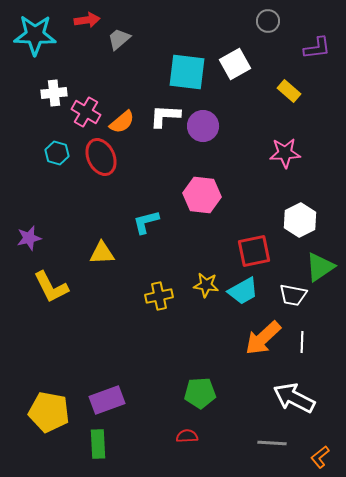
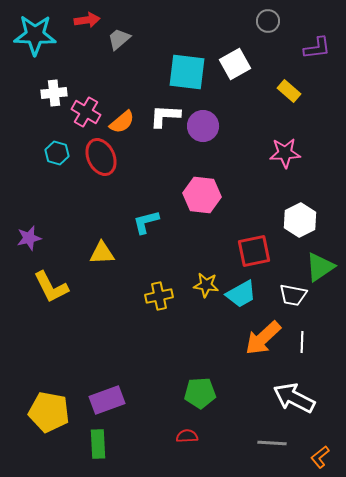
cyan trapezoid: moved 2 px left, 3 px down
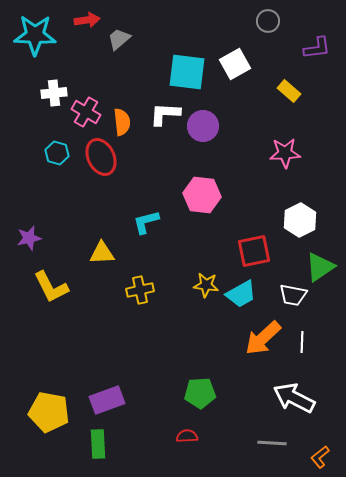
white L-shape: moved 2 px up
orange semicircle: rotated 56 degrees counterclockwise
yellow cross: moved 19 px left, 6 px up
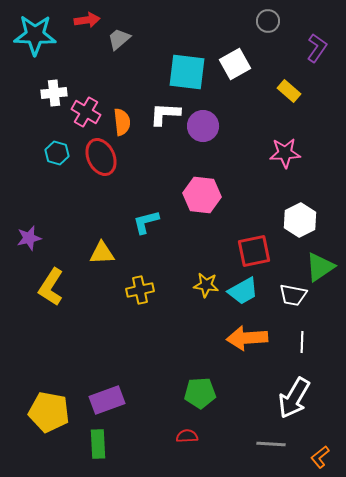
purple L-shape: rotated 48 degrees counterclockwise
yellow L-shape: rotated 60 degrees clockwise
cyan trapezoid: moved 2 px right, 3 px up
orange arrow: moved 16 px left; rotated 39 degrees clockwise
white arrow: rotated 87 degrees counterclockwise
gray line: moved 1 px left, 1 px down
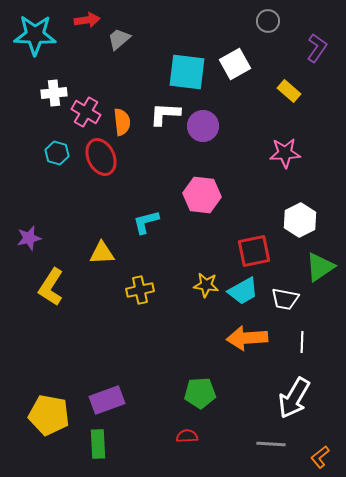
white trapezoid: moved 8 px left, 4 px down
yellow pentagon: moved 3 px down
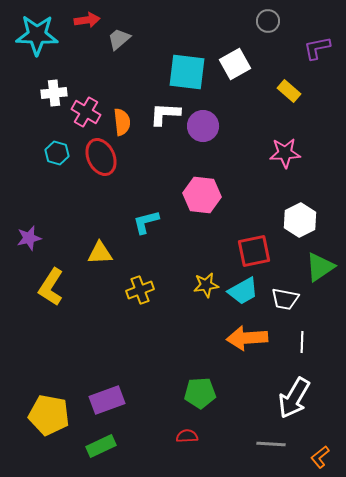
cyan star: moved 2 px right
purple L-shape: rotated 136 degrees counterclockwise
yellow triangle: moved 2 px left
yellow star: rotated 15 degrees counterclockwise
yellow cross: rotated 8 degrees counterclockwise
green rectangle: moved 3 px right, 2 px down; rotated 68 degrees clockwise
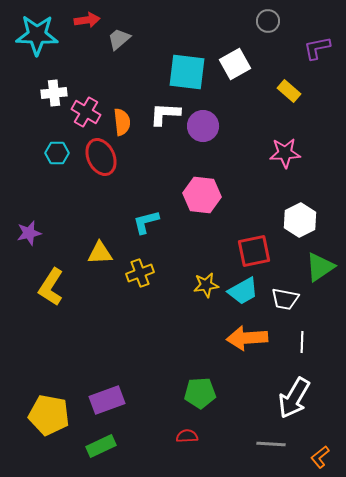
cyan hexagon: rotated 15 degrees counterclockwise
purple star: moved 5 px up
yellow cross: moved 17 px up
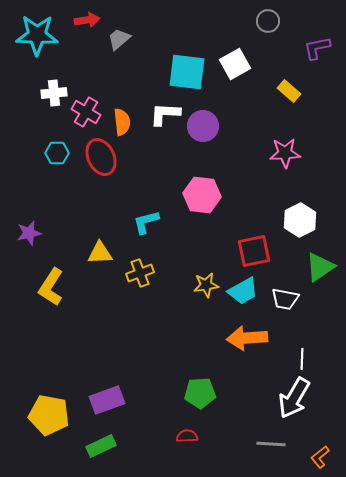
white line: moved 17 px down
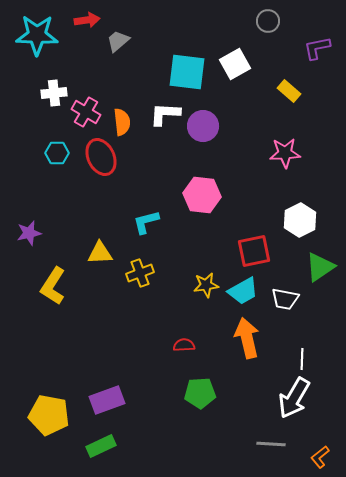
gray trapezoid: moved 1 px left, 2 px down
yellow L-shape: moved 2 px right, 1 px up
orange arrow: rotated 81 degrees clockwise
red semicircle: moved 3 px left, 91 px up
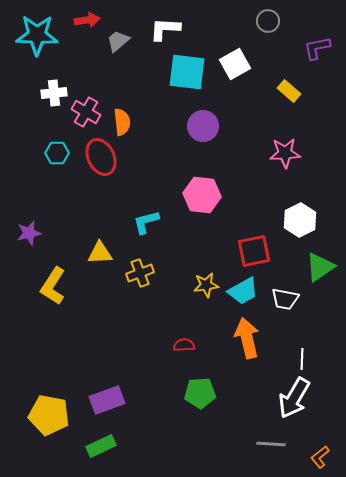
white L-shape: moved 85 px up
